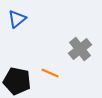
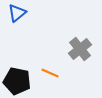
blue triangle: moved 6 px up
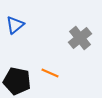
blue triangle: moved 2 px left, 12 px down
gray cross: moved 11 px up
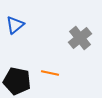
orange line: rotated 12 degrees counterclockwise
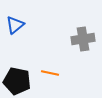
gray cross: moved 3 px right, 1 px down; rotated 30 degrees clockwise
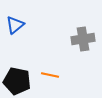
orange line: moved 2 px down
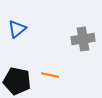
blue triangle: moved 2 px right, 4 px down
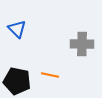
blue triangle: rotated 36 degrees counterclockwise
gray cross: moved 1 px left, 5 px down; rotated 10 degrees clockwise
